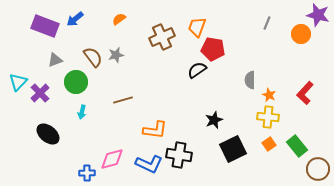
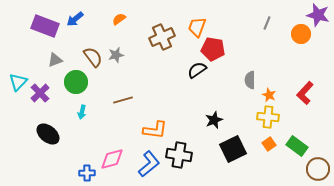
green rectangle: rotated 15 degrees counterclockwise
blue L-shape: rotated 64 degrees counterclockwise
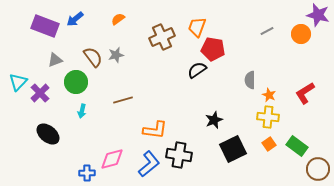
orange semicircle: moved 1 px left
gray line: moved 8 px down; rotated 40 degrees clockwise
red L-shape: rotated 15 degrees clockwise
cyan arrow: moved 1 px up
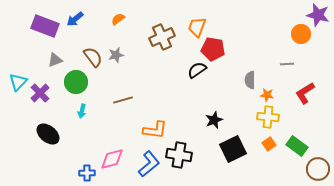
gray line: moved 20 px right, 33 px down; rotated 24 degrees clockwise
orange star: moved 2 px left; rotated 16 degrees counterclockwise
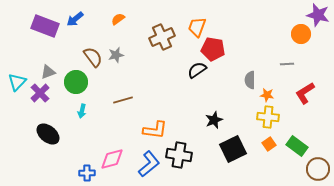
gray triangle: moved 7 px left, 12 px down
cyan triangle: moved 1 px left
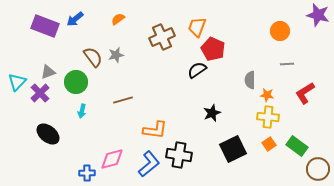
orange circle: moved 21 px left, 3 px up
red pentagon: rotated 15 degrees clockwise
black star: moved 2 px left, 7 px up
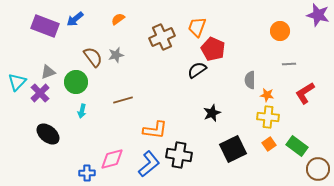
gray line: moved 2 px right
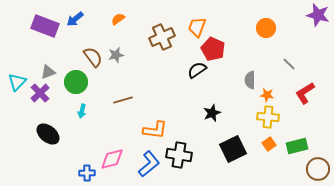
orange circle: moved 14 px left, 3 px up
gray line: rotated 48 degrees clockwise
green rectangle: rotated 50 degrees counterclockwise
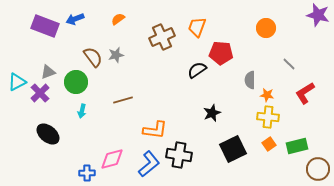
blue arrow: rotated 18 degrees clockwise
red pentagon: moved 8 px right, 4 px down; rotated 20 degrees counterclockwise
cyan triangle: rotated 18 degrees clockwise
